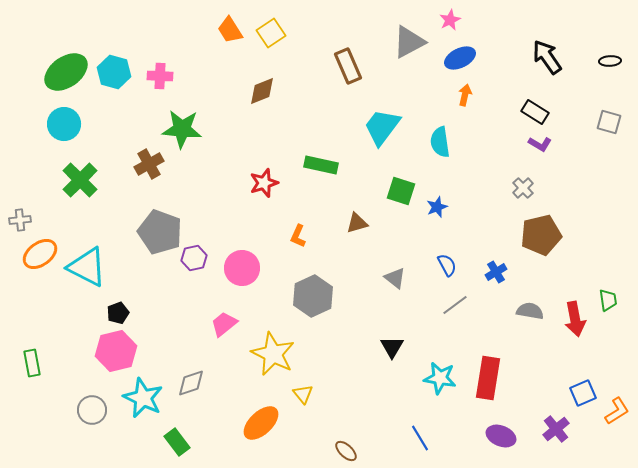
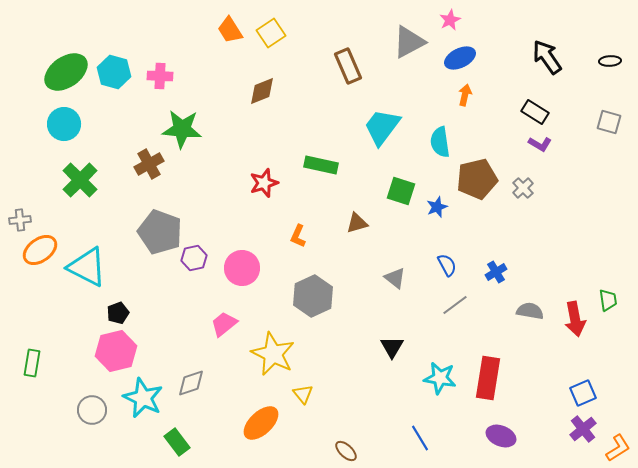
brown pentagon at (541, 235): moved 64 px left, 56 px up
orange ellipse at (40, 254): moved 4 px up
green rectangle at (32, 363): rotated 20 degrees clockwise
orange L-shape at (617, 411): moved 1 px right, 37 px down
purple cross at (556, 429): moved 27 px right
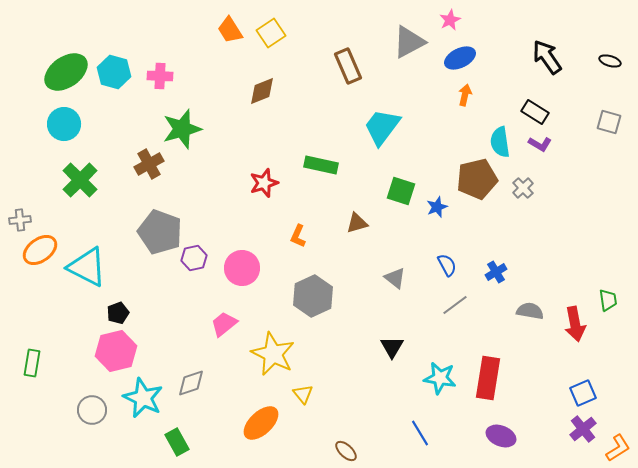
black ellipse at (610, 61): rotated 20 degrees clockwise
green star at (182, 129): rotated 21 degrees counterclockwise
cyan semicircle at (440, 142): moved 60 px right
red arrow at (575, 319): moved 5 px down
blue line at (420, 438): moved 5 px up
green rectangle at (177, 442): rotated 8 degrees clockwise
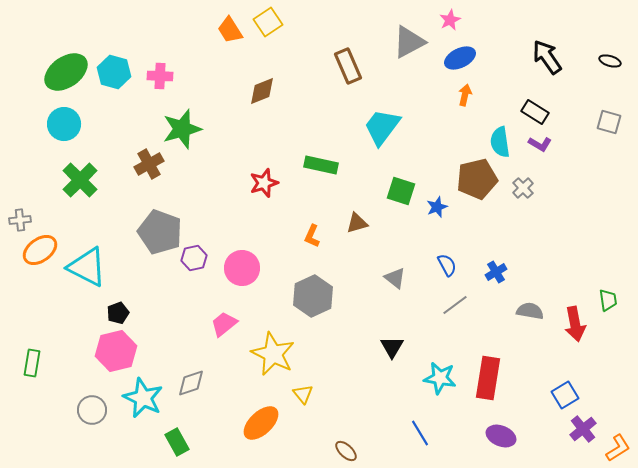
yellow square at (271, 33): moved 3 px left, 11 px up
orange L-shape at (298, 236): moved 14 px right
blue square at (583, 393): moved 18 px left, 2 px down; rotated 8 degrees counterclockwise
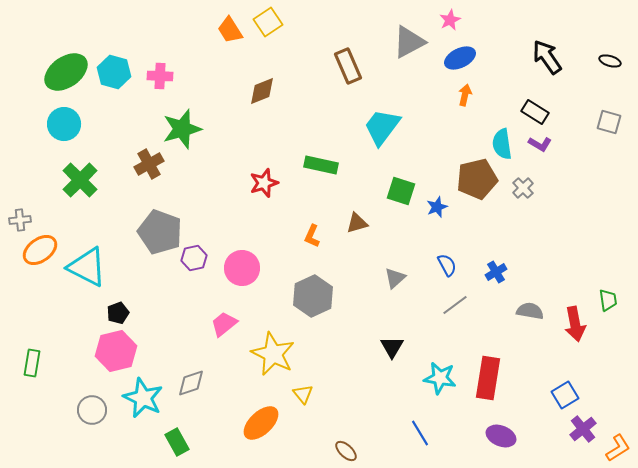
cyan semicircle at (500, 142): moved 2 px right, 2 px down
gray triangle at (395, 278): rotated 40 degrees clockwise
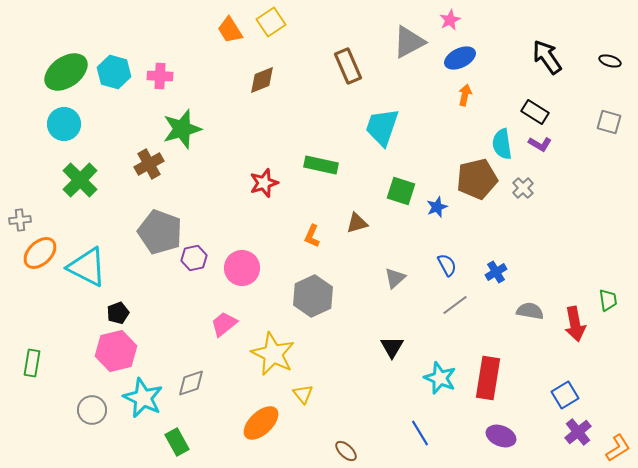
yellow square at (268, 22): moved 3 px right
brown diamond at (262, 91): moved 11 px up
cyan trapezoid at (382, 127): rotated 18 degrees counterclockwise
orange ellipse at (40, 250): moved 3 px down; rotated 8 degrees counterclockwise
cyan star at (440, 378): rotated 12 degrees clockwise
purple cross at (583, 429): moved 5 px left, 3 px down
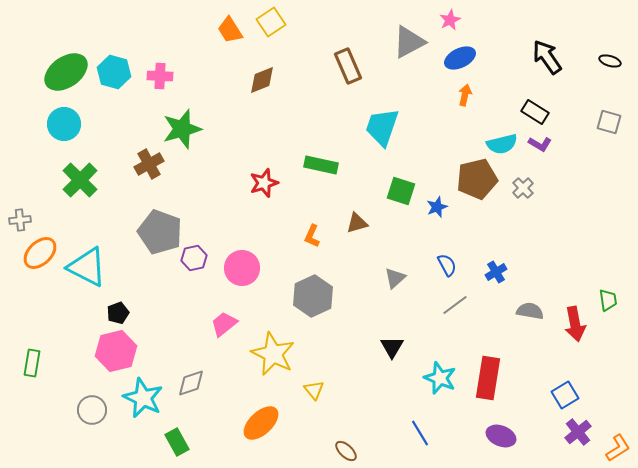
cyan semicircle at (502, 144): rotated 96 degrees counterclockwise
yellow triangle at (303, 394): moved 11 px right, 4 px up
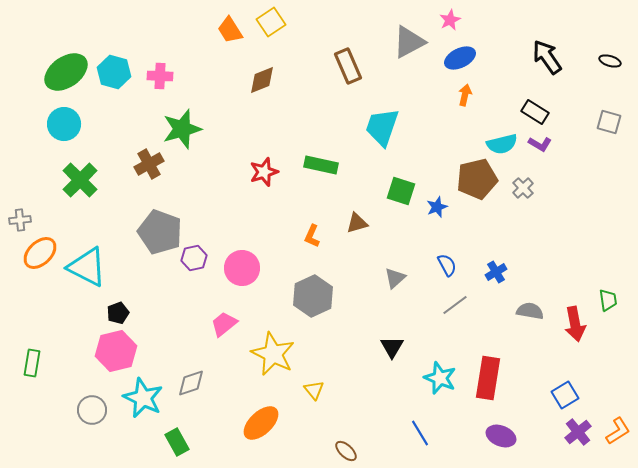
red star at (264, 183): moved 11 px up
orange L-shape at (618, 448): moved 17 px up
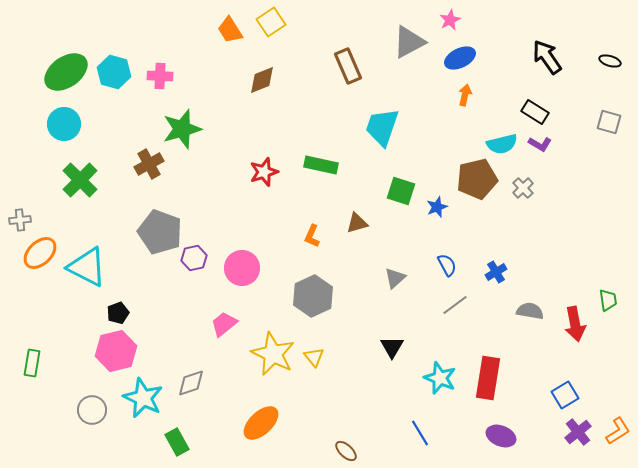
yellow triangle at (314, 390): moved 33 px up
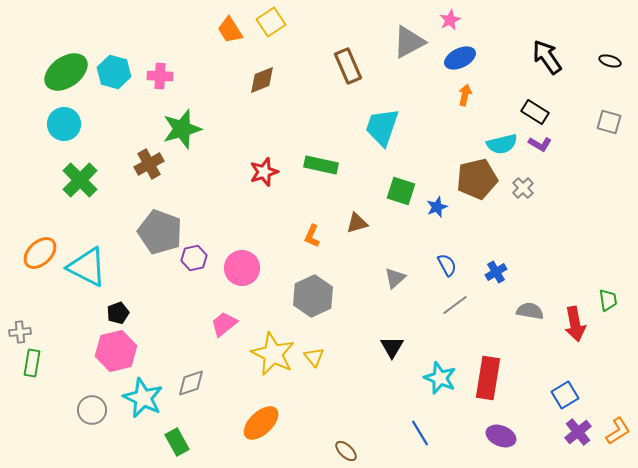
gray cross at (20, 220): moved 112 px down
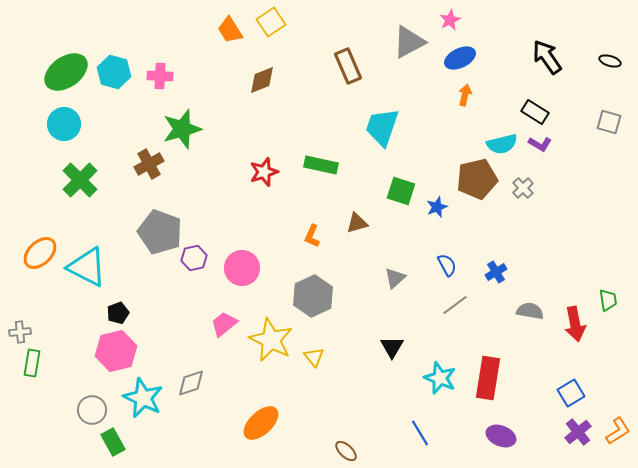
yellow star at (273, 354): moved 2 px left, 14 px up
blue square at (565, 395): moved 6 px right, 2 px up
green rectangle at (177, 442): moved 64 px left
